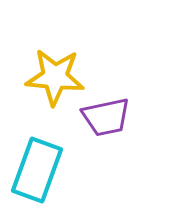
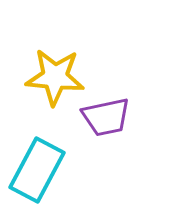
cyan rectangle: rotated 8 degrees clockwise
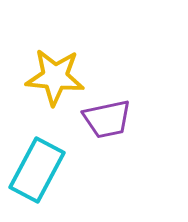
purple trapezoid: moved 1 px right, 2 px down
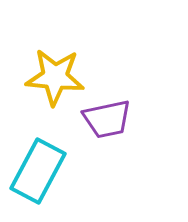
cyan rectangle: moved 1 px right, 1 px down
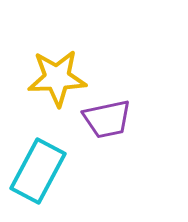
yellow star: moved 2 px right, 1 px down; rotated 8 degrees counterclockwise
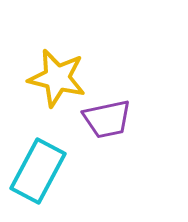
yellow star: rotated 16 degrees clockwise
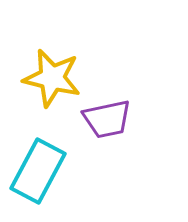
yellow star: moved 5 px left
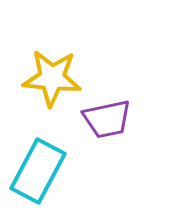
yellow star: rotated 8 degrees counterclockwise
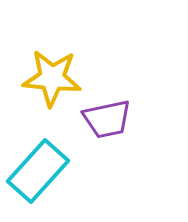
cyan rectangle: rotated 14 degrees clockwise
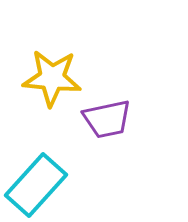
cyan rectangle: moved 2 px left, 14 px down
